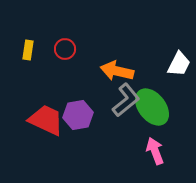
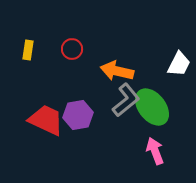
red circle: moved 7 px right
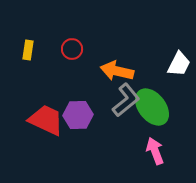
purple hexagon: rotated 8 degrees clockwise
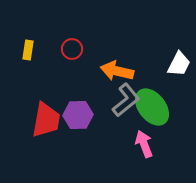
red trapezoid: rotated 75 degrees clockwise
pink arrow: moved 11 px left, 7 px up
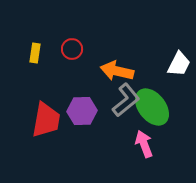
yellow rectangle: moved 7 px right, 3 px down
purple hexagon: moved 4 px right, 4 px up
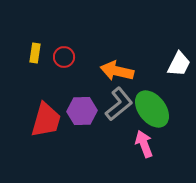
red circle: moved 8 px left, 8 px down
gray L-shape: moved 7 px left, 4 px down
green ellipse: moved 2 px down
red trapezoid: rotated 6 degrees clockwise
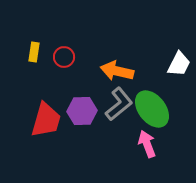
yellow rectangle: moved 1 px left, 1 px up
pink arrow: moved 3 px right
